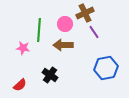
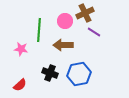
pink circle: moved 3 px up
purple line: rotated 24 degrees counterclockwise
pink star: moved 2 px left, 1 px down
blue hexagon: moved 27 px left, 6 px down
black cross: moved 2 px up; rotated 14 degrees counterclockwise
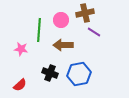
brown cross: rotated 12 degrees clockwise
pink circle: moved 4 px left, 1 px up
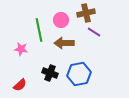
brown cross: moved 1 px right
green line: rotated 15 degrees counterclockwise
brown arrow: moved 1 px right, 2 px up
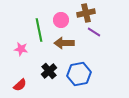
black cross: moved 1 px left, 2 px up; rotated 28 degrees clockwise
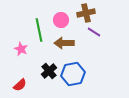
pink star: rotated 16 degrees clockwise
blue hexagon: moved 6 px left
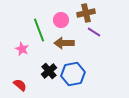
green line: rotated 10 degrees counterclockwise
pink star: moved 1 px right
red semicircle: rotated 96 degrees counterclockwise
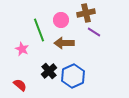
blue hexagon: moved 2 px down; rotated 15 degrees counterclockwise
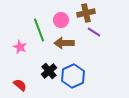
pink star: moved 2 px left, 2 px up
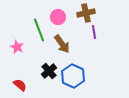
pink circle: moved 3 px left, 3 px up
purple line: rotated 48 degrees clockwise
brown arrow: moved 2 px left, 1 px down; rotated 126 degrees counterclockwise
pink star: moved 3 px left
blue hexagon: rotated 10 degrees counterclockwise
